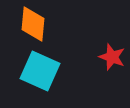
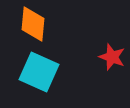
cyan square: moved 1 px left, 1 px down
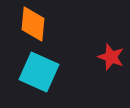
red star: moved 1 px left
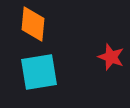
cyan square: rotated 33 degrees counterclockwise
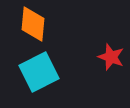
cyan square: rotated 18 degrees counterclockwise
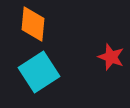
cyan square: rotated 6 degrees counterclockwise
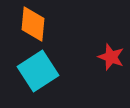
cyan square: moved 1 px left, 1 px up
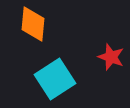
cyan square: moved 17 px right, 8 px down
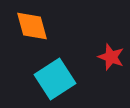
orange diamond: moved 1 px left, 2 px down; rotated 21 degrees counterclockwise
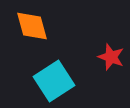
cyan square: moved 1 px left, 2 px down
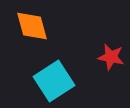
red star: rotated 8 degrees counterclockwise
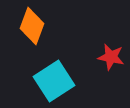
orange diamond: rotated 36 degrees clockwise
